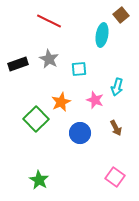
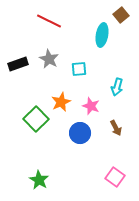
pink star: moved 4 px left, 6 px down
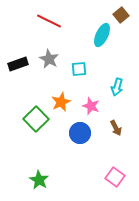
cyan ellipse: rotated 15 degrees clockwise
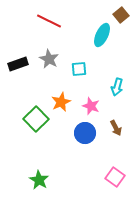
blue circle: moved 5 px right
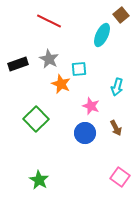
orange star: moved 18 px up; rotated 24 degrees counterclockwise
pink square: moved 5 px right
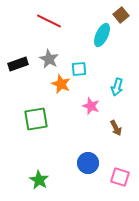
green square: rotated 35 degrees clockwise
blue circle: moved 3 px right, 30 px down
pink square: rotated 18 degrees counterclockwise
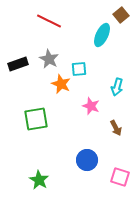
blue circle: moved 1 px left, 3 px up
